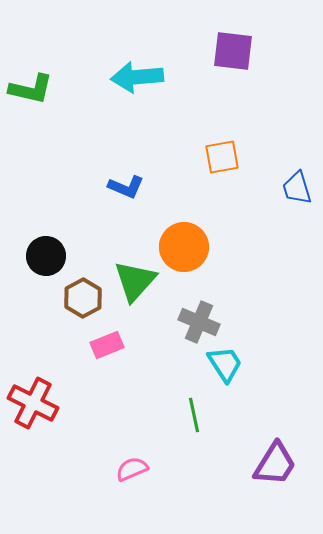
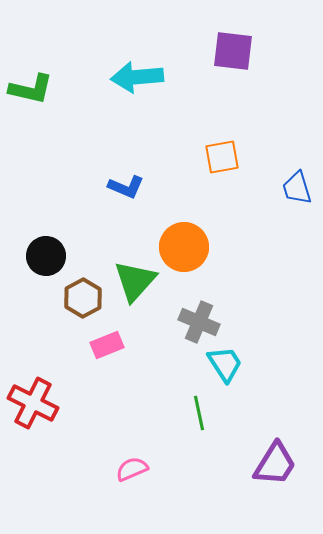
green line: moved 5 px right, 2 px up
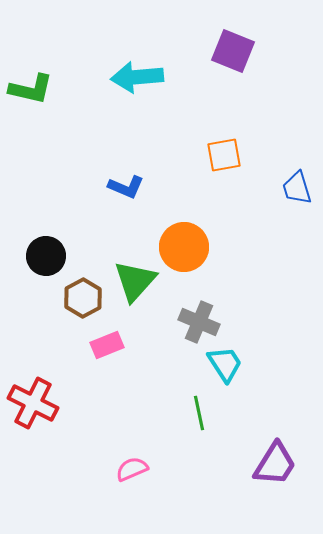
purple square: rotated 15 degrees clockwise
orange square: moved 2 px right, 2 px up
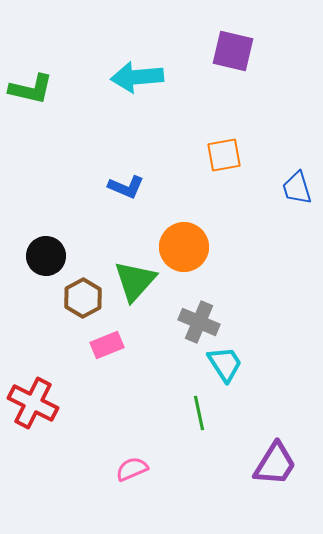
purple square: rotated 9 degrees counterclockwise
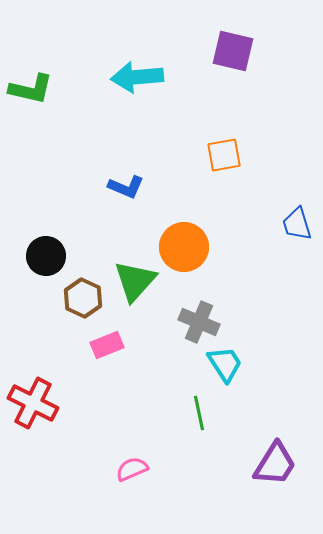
blue trapezoid: moved 36 px down
brown hexagon: rotated 6 degrees counterclockwise
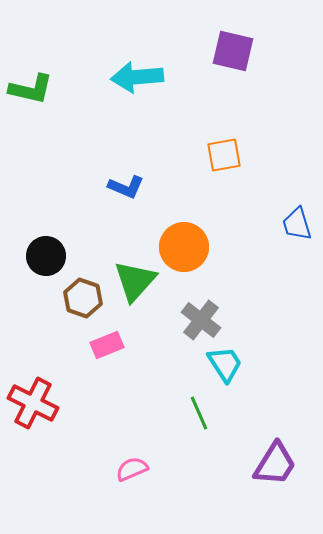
brown hexagon: rotated 6 degrees counterclockwise
gray cross: moved 2 px right, 2 px up; rotated 15 degrees clockwise
green line: rotated 12 degrees counterclockwise
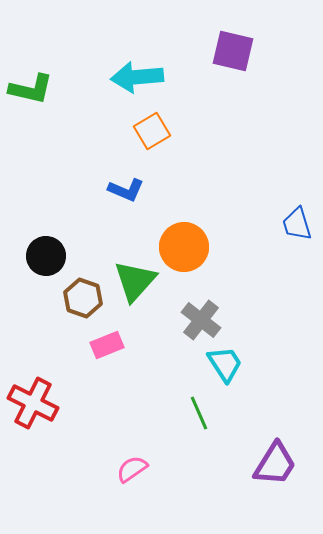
orange square: moved 72 px left, 24 px up; rotated 21 degrees counterclockwise
blue L-shape: moved 3 px down
pink semicircle: rotated 12 degrees counterclockwise
